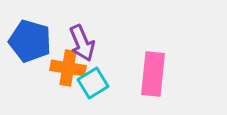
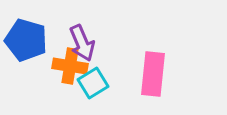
blue pentagon: moved 4 px left, 1 px up
orange cross: moved 2 px right, 2 px up
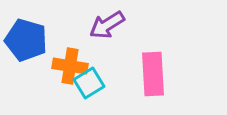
purple arrow: moved 25 px right, 18 px up; rotated 81 degrees clockwise
pink rectangle: rotated 9 degrees counterclockwise
cyan square: moved 4 px left
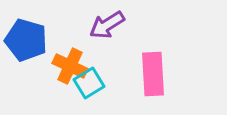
orange cross: rotated 16 degrees clockwise
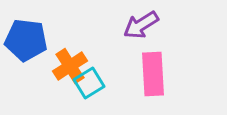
purple arrow: moved 34 px right
blue pentagon: rotated 9 degrees counterclockwise
orange cross: rotated 32 degrees clockwise
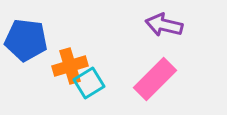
purple arrow: moved 23 px right; rotated 45 degrees clockwise
orange cross: rotated 16 degrees clockwise
pink rectangle: moved 2 px right, 5 px down; rotated 48 degrees clockwise
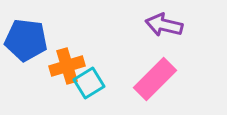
orange cross: moved 3 px left
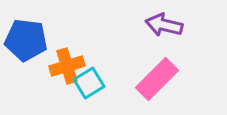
pink rectangle: moved 2 px right
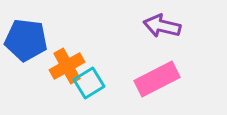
purple arrow: moved 2 px left, 1 px down
orange cross: rotated 12 degrees counterclockwise
pink rectangle: rotated 18 degrees clockwise
